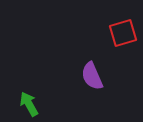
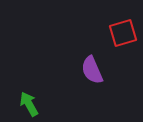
purple semicircle: moved 6 px up
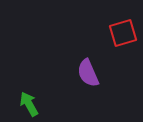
purple semicircle: moved 4 px left, 3 px down
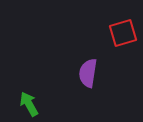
purple semicircle: rotated 32 degrees clockwise
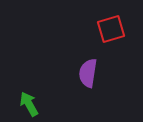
red square: moved 12 px left, 4 px up
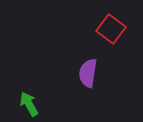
red square: rotated 36 degrees counterclockwise
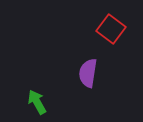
green arrow: moved 8 px right, 2 px up
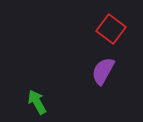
purple semicircle: moved 15 px right, 2 px up; rotated 20 degrees clockwise
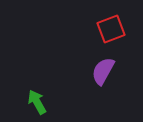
red square: rotated 32 degrees clockwise
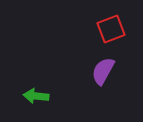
green arrow: moved 1 px left, 6 px up; rotated 55 degrees counterclockwise
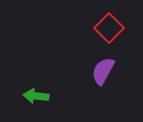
red square: moved 2 px left, 1 px up; rotated 24 degrees counterclockwise
